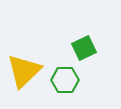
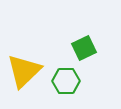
green hexagon: moved 1 px right, 1 px down
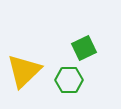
green hexagon: moved 3 px right, 1 px up
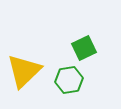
green hexagon: rotated 8 degrees counterclockwise
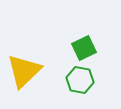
green hexagon: moved 11 px right; rotated 20 degrees clockwise
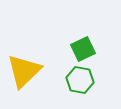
green square: moved 1 px left, 1 px down
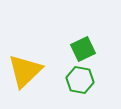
yellow triangle: moved 1 px right
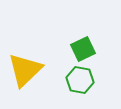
yellow triangle: moved 1 px up
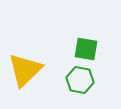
green square: moved 3 px right; rotated 35 degrees clockwise
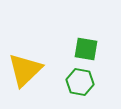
green hexagon: moved 2 px down
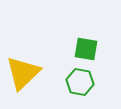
yellow triangle: moved 2 px left, 3 px down
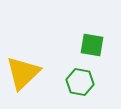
green square: moved 6 px right, 4 px up
